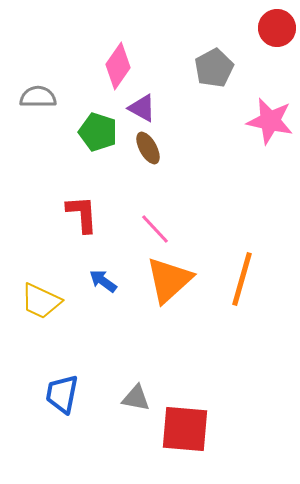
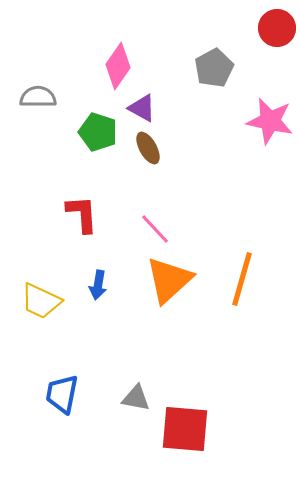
blue arrow: moved 5 px left, 4 px down; rotated 116 degrees counterclockwise
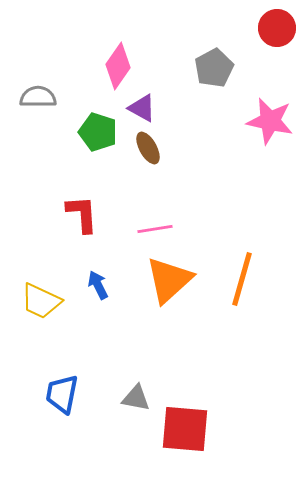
pink line: rotated 56 degrees counterclockwise
blue arrow: rotated 144 degrees clockwise
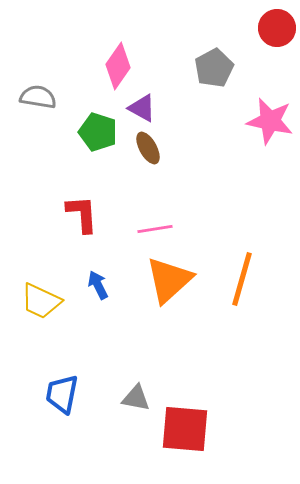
gray semicircle: rotated 9 degrees clockwise
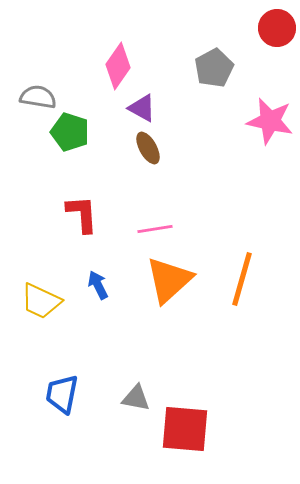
green pentagon: moved 28 px left
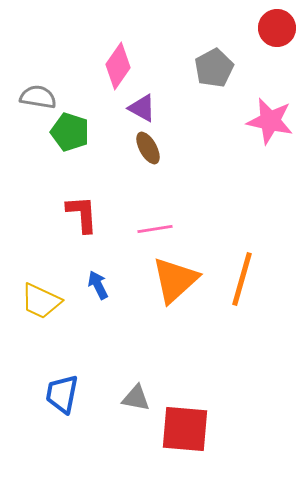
orange triangle: moved 6 px right
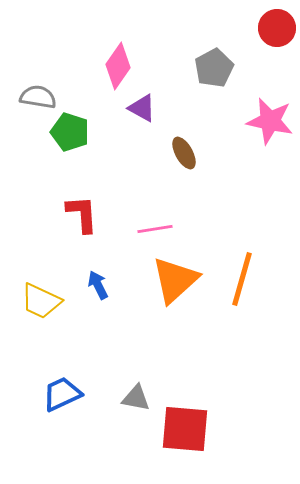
brown ellipse: moved 36 px right, 5 px down
blue trapezoid: rotated 54 degrees clockwise
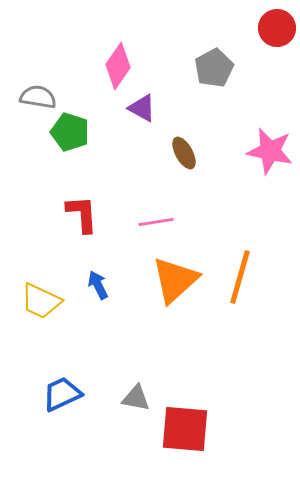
pink star: moved 30 px down
pink line: moved 1 px right, 7 px up
orange line: moved 2 px left, 2 px up
